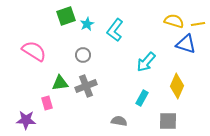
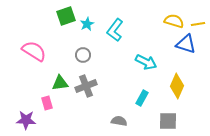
cyan arrow: rotated 105 degrees counterclockwise
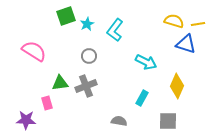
gray circle: moved 6 px right, 1 px down
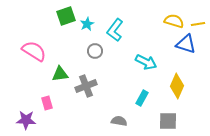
gray circle: moved 6 px right, 5 px up
green triangle: moved 9 px up
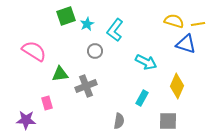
gray semicircle: rotated 91 degrees clockwise
